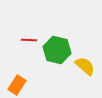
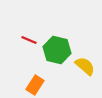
red line: rotated 21 degrees clockwise
orange rectangle: moved 18 px right
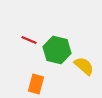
yellow semicircle: moved 1 px left
orange rectangle: moved 1 px right, 1 px up; rotated 18 degrees counterclockwise
